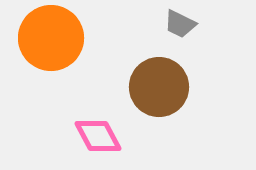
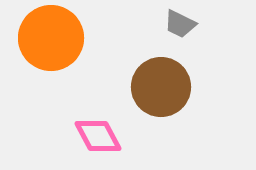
brown circle: moved 2 px right
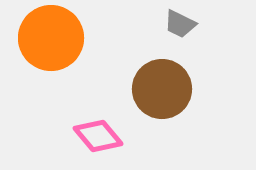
brown circle: moved 1 px right, 2 px down
pink diamond: rotated 12 degrees counterclockwise
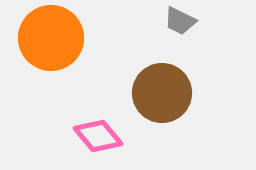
gray trapezoid: moved 3 px up
brown circle: moved 4 px down
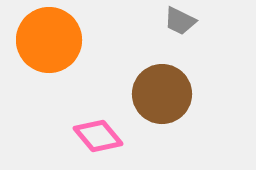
orange circle: moved 2 px left, 2 px down
brown circle: moved 1 px down
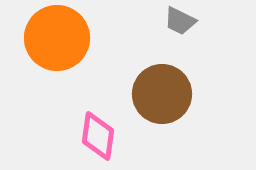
orange circle: moved 8 px right, 2 px up
pink diamond: rotated 48 degrees clockwise
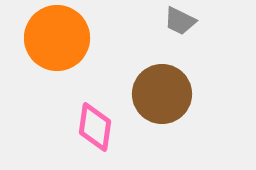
pink diamond: moved 3 px left, 9 px up
